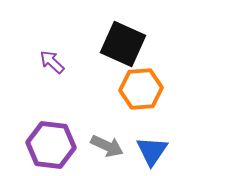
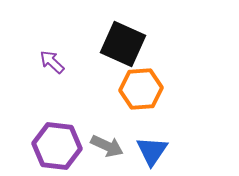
purple hexagon: moved 6 px right, 1 px down
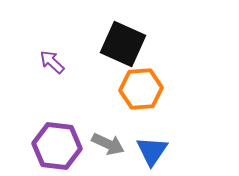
gray arrow: moved 1 px right, 2 px up
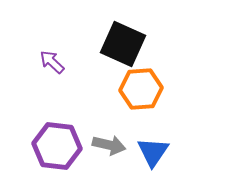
gray arrow: moved 1 px right, 1 px down; rotated 12 degrees counterclockwise
blue triangle: moved 1 px right, 1 px down
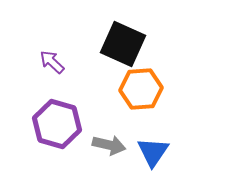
purple hexagon: moved 22 px up; rotated 9 degrees clockwise
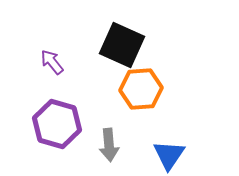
black square: moved 1 px left, 1 px down
purple arrow: rotated 8 degrees clockwise
gray arrow: rotated 72 degrees clockwise
blue triangle: moved 16 px right, 3 px down
